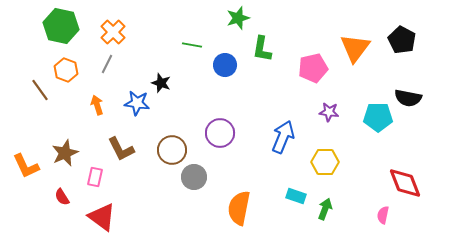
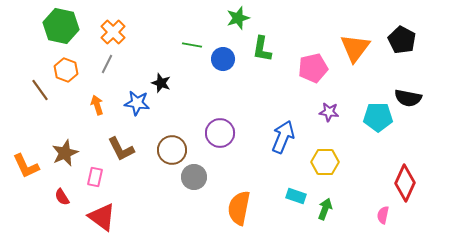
blue circle: moved 2 px left, 6 px up
red diamond: rotated 45 degrees clockwise
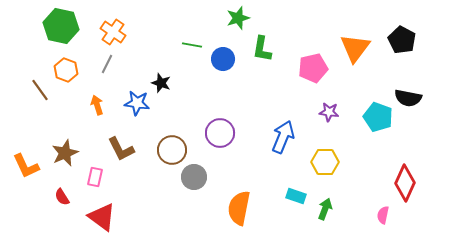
orange cross: rotated 10 degrees counterclockwise
cyan pentagon: rotated 20 degrees clockwise
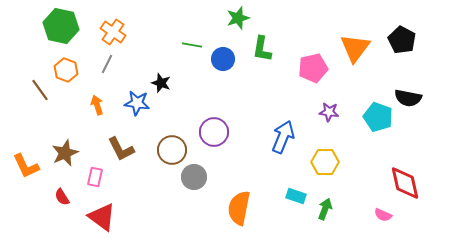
purple circle: moved 6 px left, 1 px up
red diamond: rotated 36 degrees counterclockwise
pink semicircle: rotated 78 degrees counterclockwise
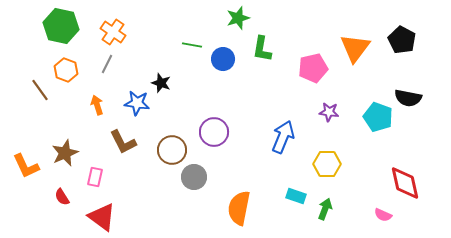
brown L-shape: moved 2 px right, 7 px up
yellow hexagon: moved 2 px right, 2 px down
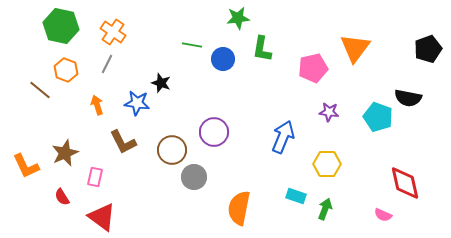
green star: rotated 10 degrees clockwise
black pentagon: moved 26 px right, 9 px down; rotated 24 degrees clockwise
brown line: rotated 15 degrees counterclockwise
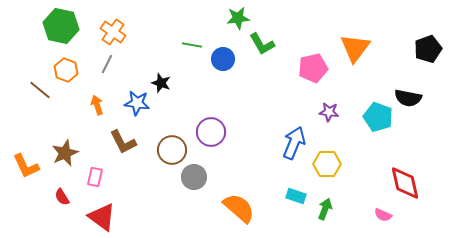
green L-shape: moved 5 px up; rotated 40 degrees counterclockwise
purple circle: moved 3 px left
blue arrow: moved 11 px right, 6 px down
orange semicircle: rotated 120 degrees clockwise
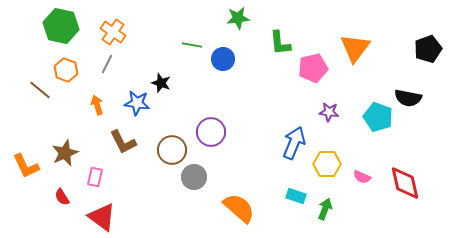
green L-shape: moved 18 px right, 1 px up; rotated 24 degrees clockwise
pink semicircle: moved 21 px left, 38 px up
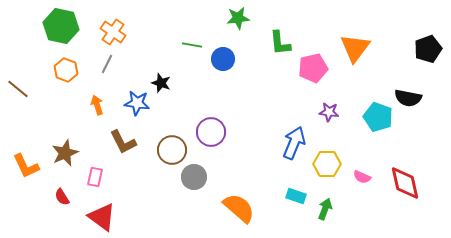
brown line: moved 22 px left, 1 px up
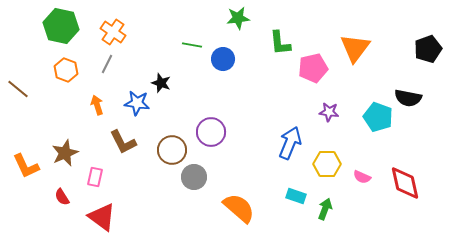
blue arrow: moved 4 px left
